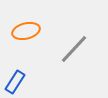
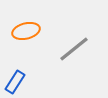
gray line: rotated 8 degrees clockwise
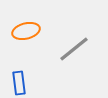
blue rectangle: moved 4 px right, 1 px down; rotated 40 degrees counterclockwise
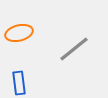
orange ellipse: moved 7 px left, 2 px down
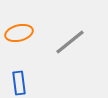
gray line: moved 4 px left, 7 px up
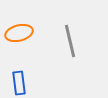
gray line: moved 1 px up; rotated 64 degrees counterclockwise
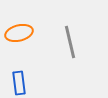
gray line: moved 1 px down
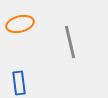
orange ellipse: moved 1 px right, 9 px up
